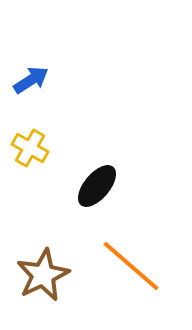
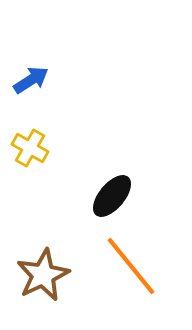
black ellipse: moved 15 px right, 10 px down
orange line: rotated 10 degrees clockwise
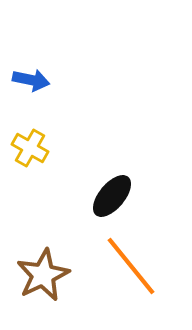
blue arrow: rotated 45 degrees clockwise
